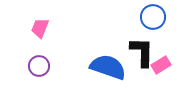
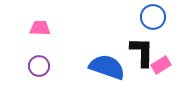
pink trapezoid: rotated 70 degrees clockwise
blue semicircle: moved 1 px left
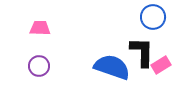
blue semicircle: moved 5 px right
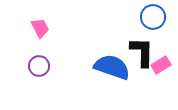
pink trapezoid: rotated 60 degrees clockwise
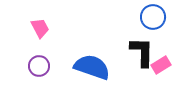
blue semicircle: moved 20 px left
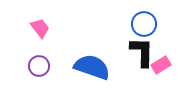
blue circle: moved 9 px left, 7 px down
pink trapezoid: rotated 10 degrees counterclockwise
